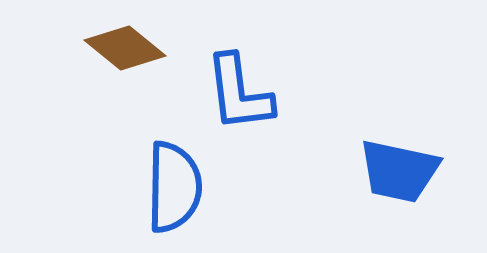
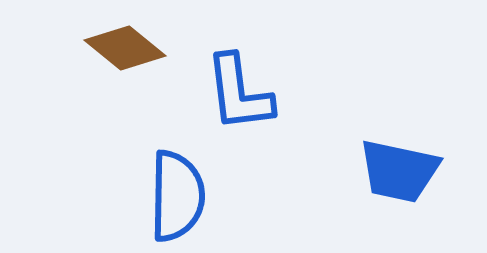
blue semicircle: moved 3 px right, 9 px down
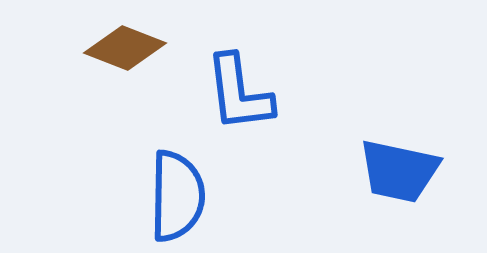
brown diamond: rotated 18 degrees counterclockwise
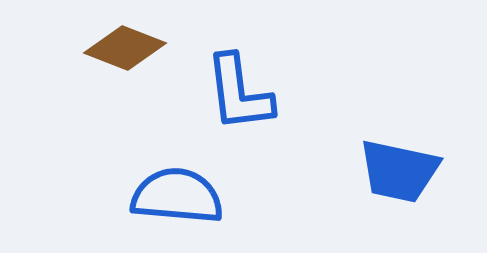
blue semicircle: rotated 86 degrees counterclockwise
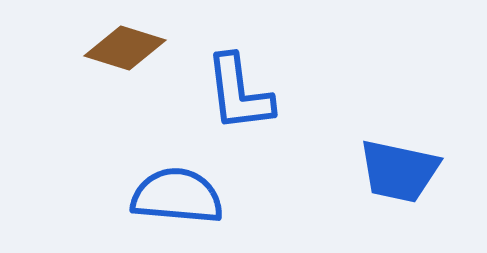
brown diamond: rotated 4 degrees counterclockwise
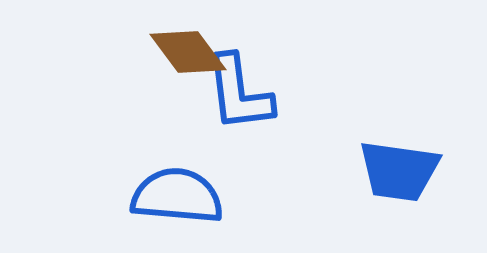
brown diamond: moved 63 px right, 4 px down; rotated 36 degrees clockwise
blue trapezoid: rotated 4 degrees counterclockwise
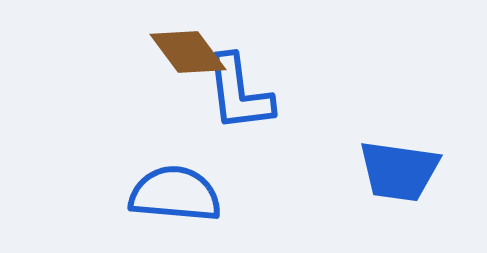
blue semicircle: moved 2 px left, 2 px up
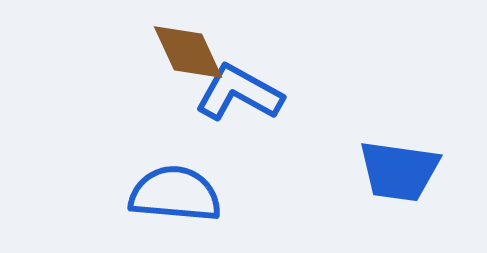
brown diamond: rotated 12 degrees clockwise
blue L-shape: rotated 126 degrees clockwise
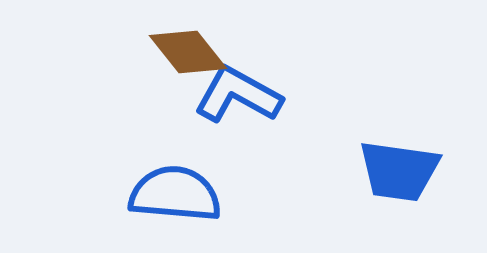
brown diamond: rotated 14 degrees counterclockwise
blue L-shape: moved 1 px left, 2 px down
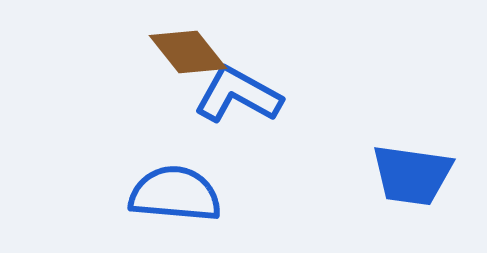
blue trapezoid: moved 13 px right, 4 px down
